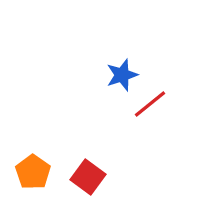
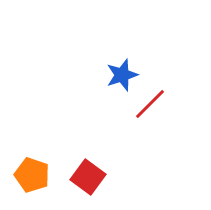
red line: rotated 6 degrees counterclockwise
orange pentagon: moved 1 px left, 3 px down; rotated 16 degrees counterclockwise
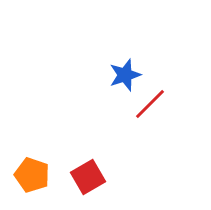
blue star: moved 3 px right
red square: rotated 24 degrees clockwise
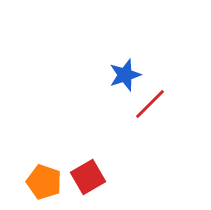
orange pentagon: moved 12 px right, 7 px down
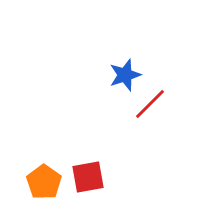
red square: rotated 20 degrees clockwise
orange pentagon: rotated 16 degrees clockwise
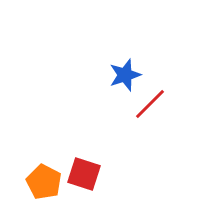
red square: moved 4 px left, 3 px up; rotated 28 degrees clockwise
orange pentagon: rotated 8 degrees counterclockwise
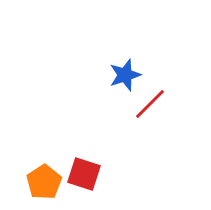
orange pentagon: rotated 12 degrees clockwise
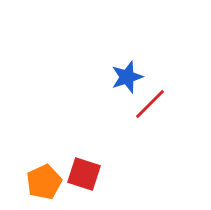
blue star: moved 2 px right, 2 px down
orange pentagon: rotated 8 degrees clockwise
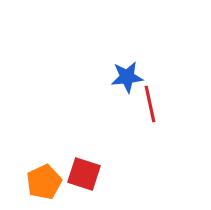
blue star: rotated 12 degrees clockwise
red line: rotated 57 degrees counterclockwise
